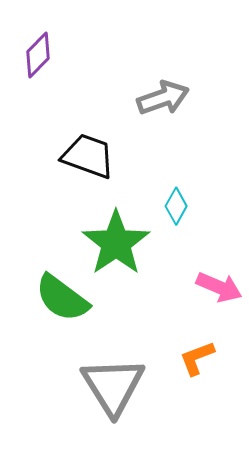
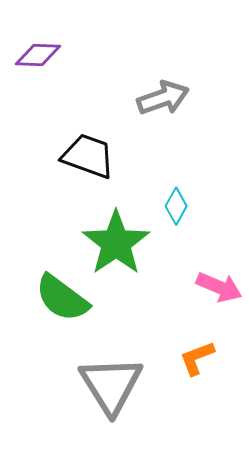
purple diamond: rotated 48 degrees clockwise
gray triangle: moved 2 px left, 1 px up
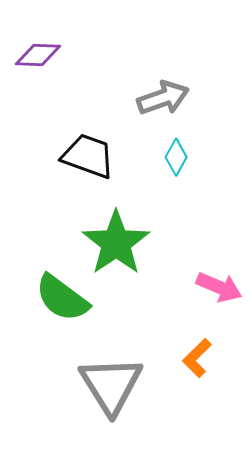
cyan diamond: moved 49 px up
orange L-shape: rotated 24 degrees counterclockwise
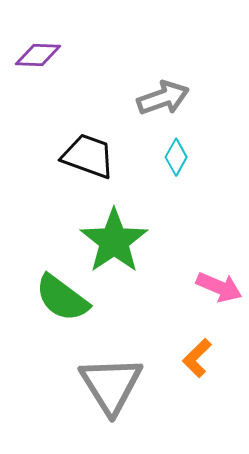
green star: moved 2 px left, 2 px up
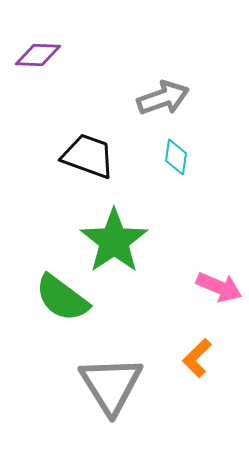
cyan diamond: rotated 21 degrees counterclockwise
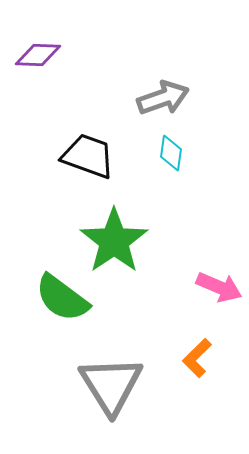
cyan diamond: moved 5 px left, 4 px up
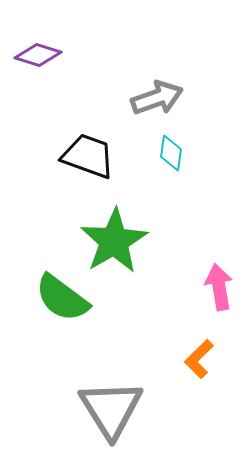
purple diamond: rotated 15 degrees clockwise
gray arrow: moved 6 px left
green star: rotated 4 degrees clockwise
pink arrow: rotated 123 degrees counterclockwise
orange L-shape: moved 2 px right, 1 px down
gray triangle: moved 24 px down
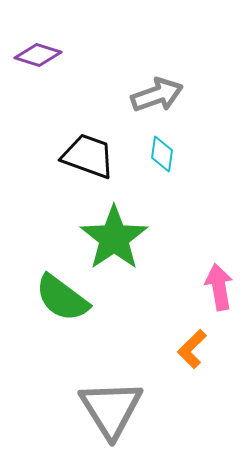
gray arrow: moved 3 px up
cyan diamond: moved 9 px left, 1 px down
green star: moved 3 px up; rotated 4 degrees counterclockwise
orange L-shape: moved 7 px left, 10 px up
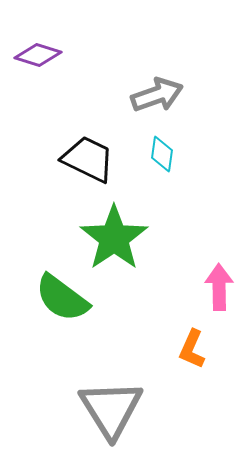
black trapezoid: moved 3 px down; rotated 6 degrees clockwise
pink arrow: rotated 9 degrees clockwise
orange L-shape: rotated 21 degrees counterclockwise
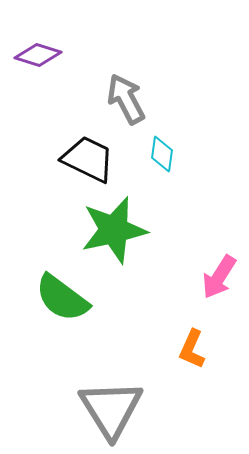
gray arrow: moved 31 px left, 4 px down; rotated 99 degrees counterclockwise
green star: moved 8 px up; rotated 22 degrees clockwise
pink arrow: moved 10 px up; rotated 147 degrees counterclockwise
